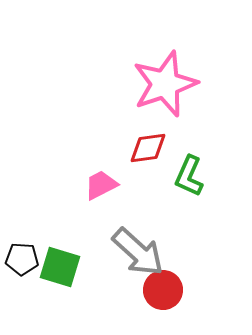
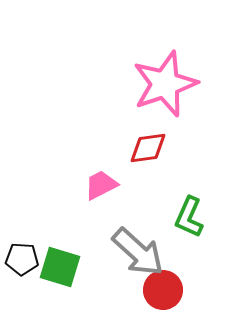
green L-shape: moved 41 px down
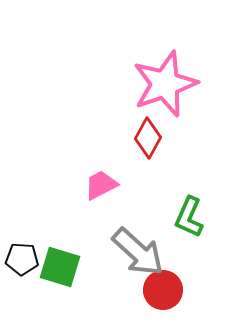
red diamond: moved 10 px up; rotated 54 degrees counterclockwise
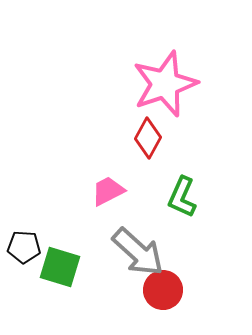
pink trapezoid: moved 7 px right, 6 px down
green L-shape: moved 7 px left, 20 px up
black pentagon: moved 2 px right, 12 px up
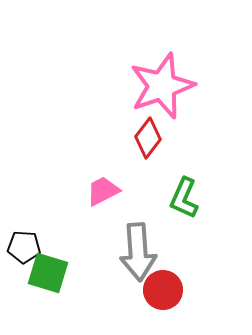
pink star: moved 3 px left, 2 px down
red diamond: rotated 9 degrees clockwise
pink trapezoid: moved 5 px left
green L-shape: moved 2 px right, 1 px down
gray arrow: rotated 44 degrees clockwise
green square: moved 12 px left, 6 px down
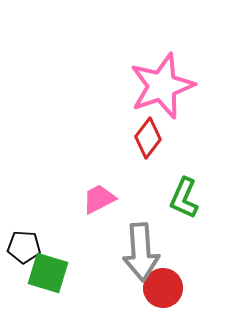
pink trapezoid: moved 4 px left, 8 px down
gray arrow: moved 3 px right
red circle: moved 2 px up
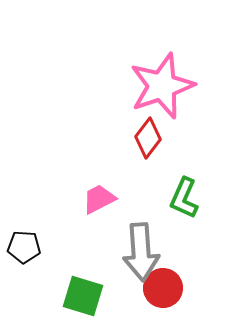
green square: moved 35 px right, 23 px down
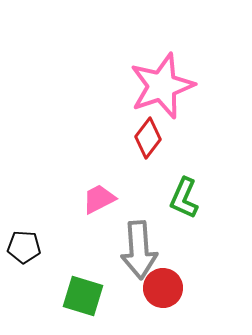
gray arrow: moved 2 px left, 2 px up
